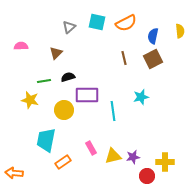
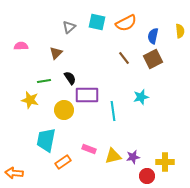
brown line: rotated 24 degrees counterclockwise
black semicircle: moved 2 px right, 1 px down; rotated 72 degrees clockwise
pink rectangle: moved 2 px left, 1 px down; rotated 40 degrees counterclockwise
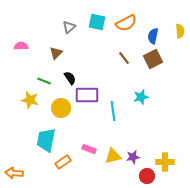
green line: rotated 32 degrees clockwise
yellow circle: moved 3 px left, 2 px up
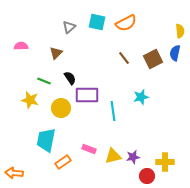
blue semicircle: moved 22 px right, 17 px down
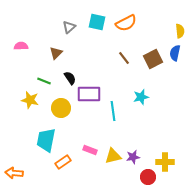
purple rectangle: moved 2 px right, 1 px up
pink rectangle: moved 1 px right, 1 px down
red circle: moved 1 px right, 1 px down
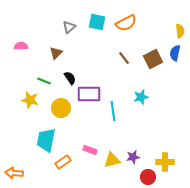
yellow triangle: moved 1 px left, 4 px down
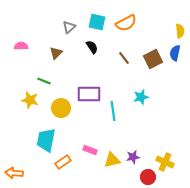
black semicircle: moved 22 px right, 31 px up
yellow cross: rotated 24 degrees clockwise
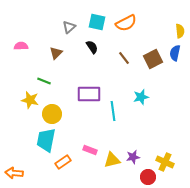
yellow circle: moved 9 px left, 6 px down
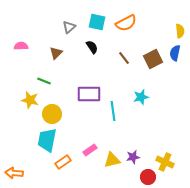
cyan trapezoid: moved 1 px right
pink rectangle: rotated 56 degrees counterclockwise
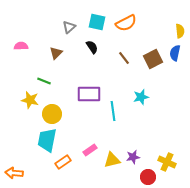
yellow cross: moved 2 px right
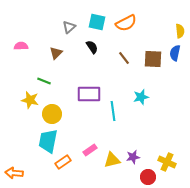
brown square: rotated 30 degrees clockwise
cyan trapezoid: moved 1 px right, 1 px down
